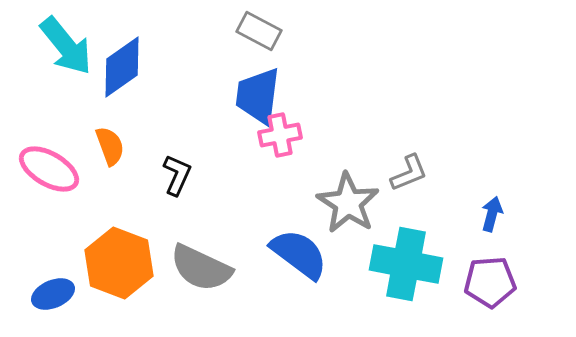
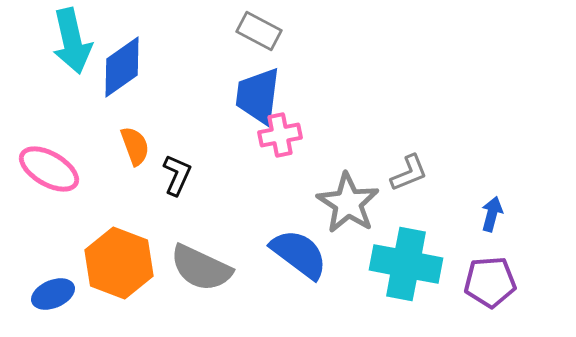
cyan arrow: moved 6 px right, 5 px up; rotated 26 degrees clockwise
orange semicircle: moved 25 px right
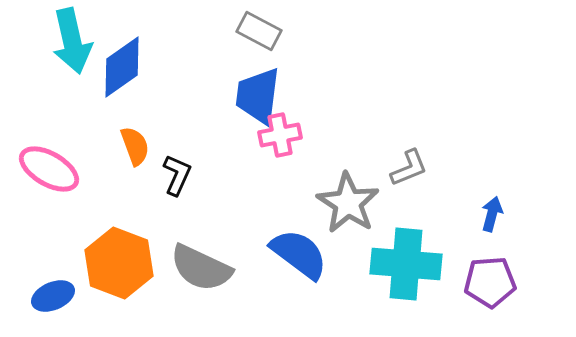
gray L-shape: moved 5 px up
cyan cross: rotated 6 degrees counterclockwise
blue ellipse: moved 2 px down
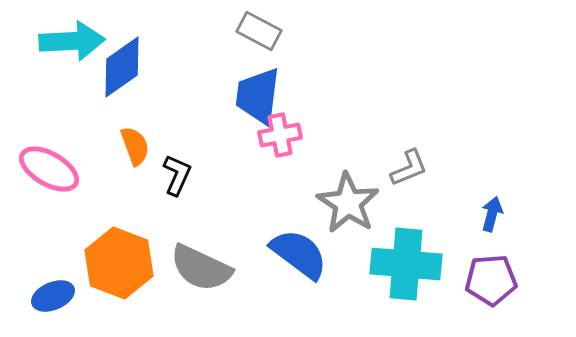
cyan arrow: rotated 80 degrees counterclockwise
purple pentagon: moved 1 px right, 2 px up
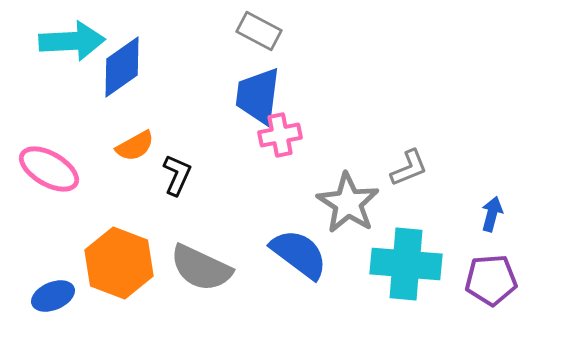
orange semicircle: rotated 81 degrees clockwise
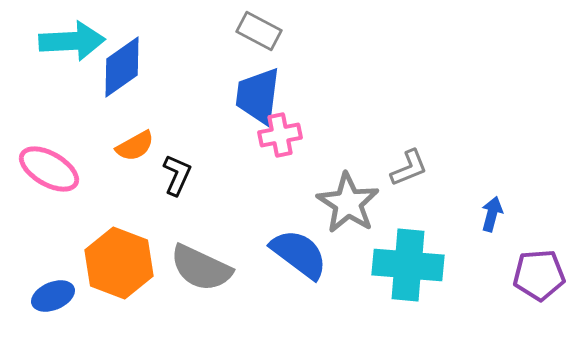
cyan cross: moved 2 px right, 1 px down
purple pentagon: moved 48 px right, 5 px up
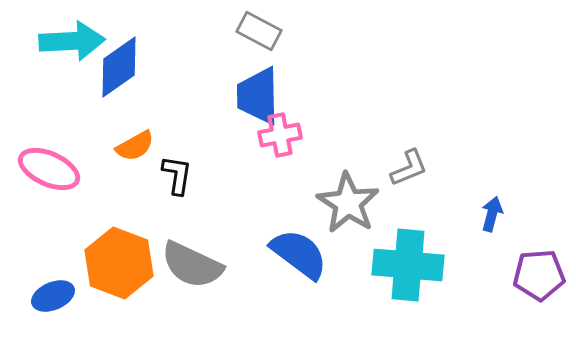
blue diamond: moved 3 px left
blue trapezoid: rotated 8 degrees counterclockwise
pink ellipse: rotated 6 degrees counterclockwise
black L-shape: rotated 15 degrees counterclockwise
gray semicircle: moved 9 px left, 3 px up
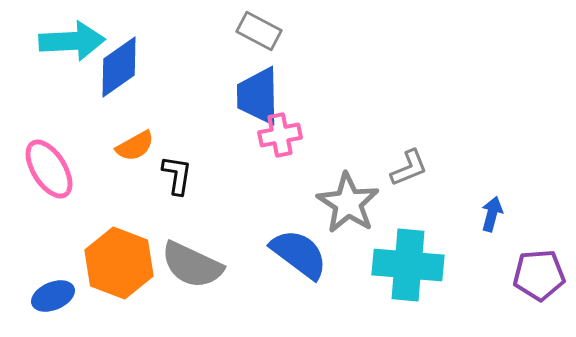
pink ellipse: rotated 34 degrees clockwise
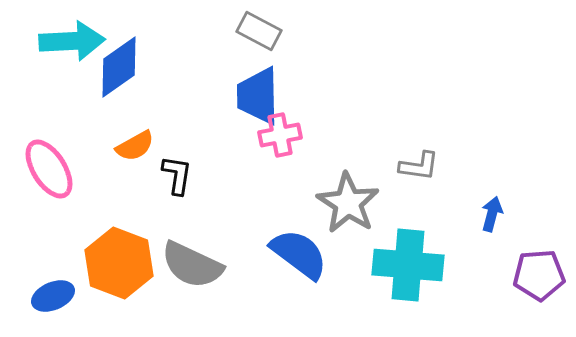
gray L-shape: moved 10 px right, 2 px up; rotated 30 degrees clockwise
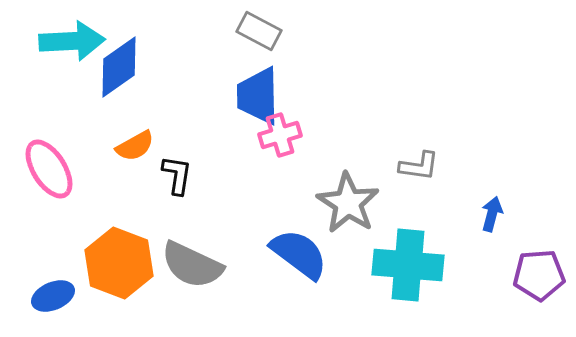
pink cross: rotated 6 degrees counterclockwise
